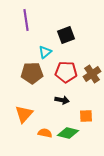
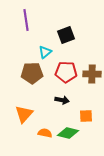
brown cross: rotated 36 degrees clockwise
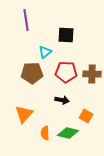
black square: rotated 24 degrees clockwise
orange square: rotated 32 degrees clockwise
orange semicircle: rotated 104 degrees counterclockwise
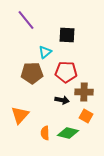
purple line: rotated 30 degrees counterclockwise
black square: moved 1 px right
brown cross: moved 8 px left, 18 px down
orange triangle: moved 4 px left, 1 px down
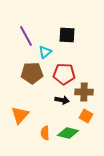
purple line: moved 16 px down; rotated 10 degrees clockwise
red pentagon: moved 2 px left, 2 px down
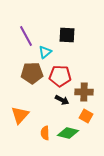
red pentagon: moved 4 px left, 2 px down
black arrow: rotated 16 degrees clockwise
